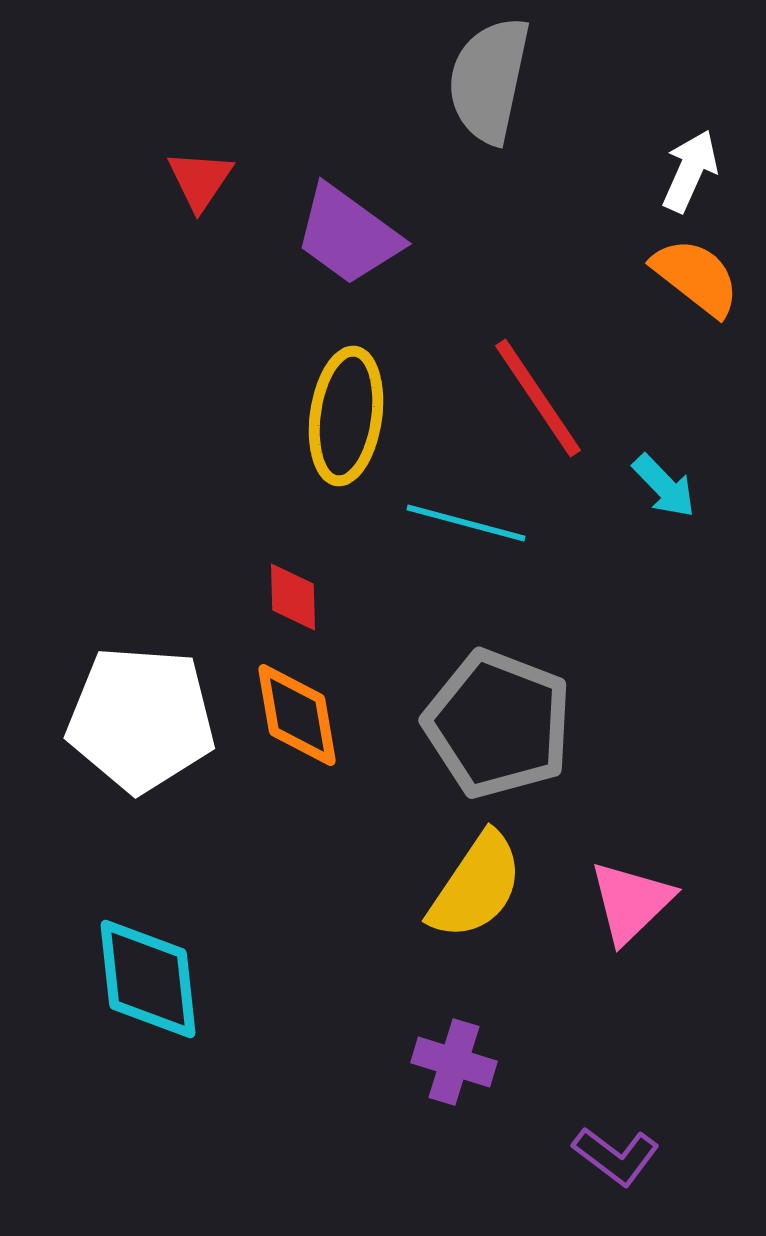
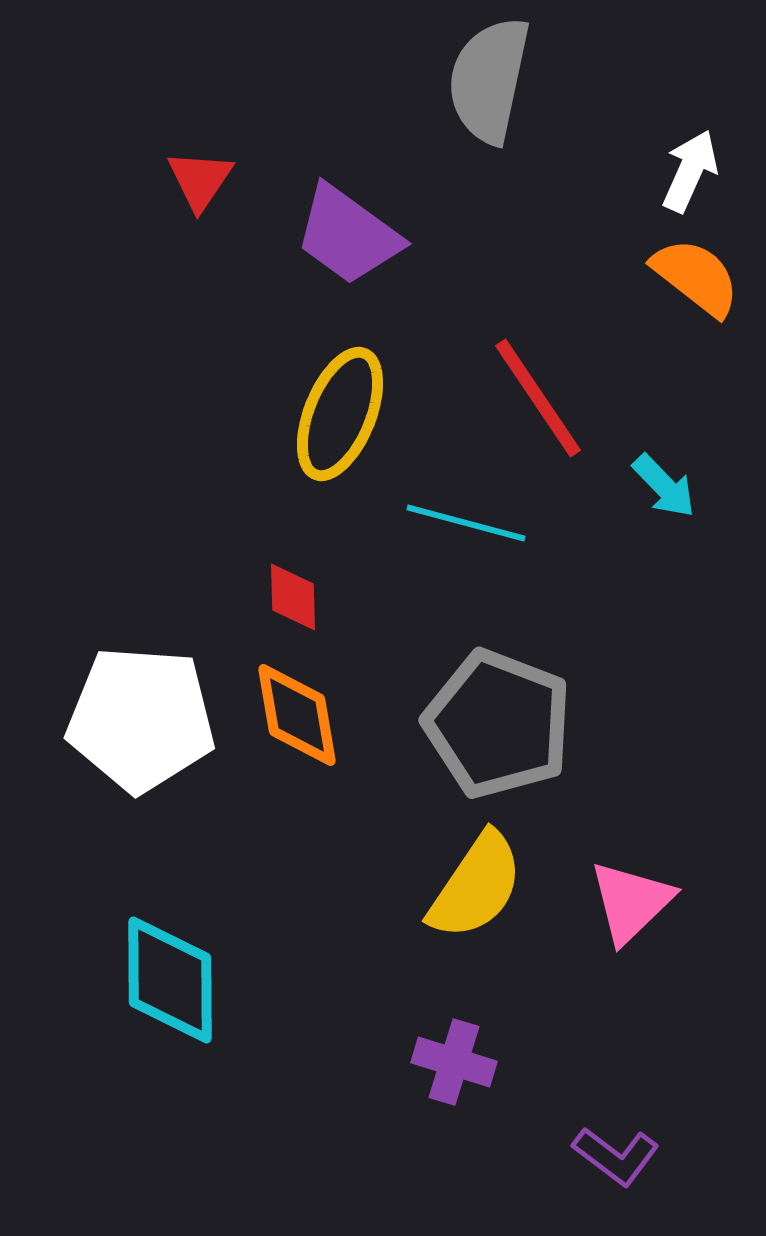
yellow ellipse: moved 6 px left, 2 px up; rotated 14 degrees clockwise
cyan diamond: moved 22 px right, 1 px down; rotated 6 degrees clockwise
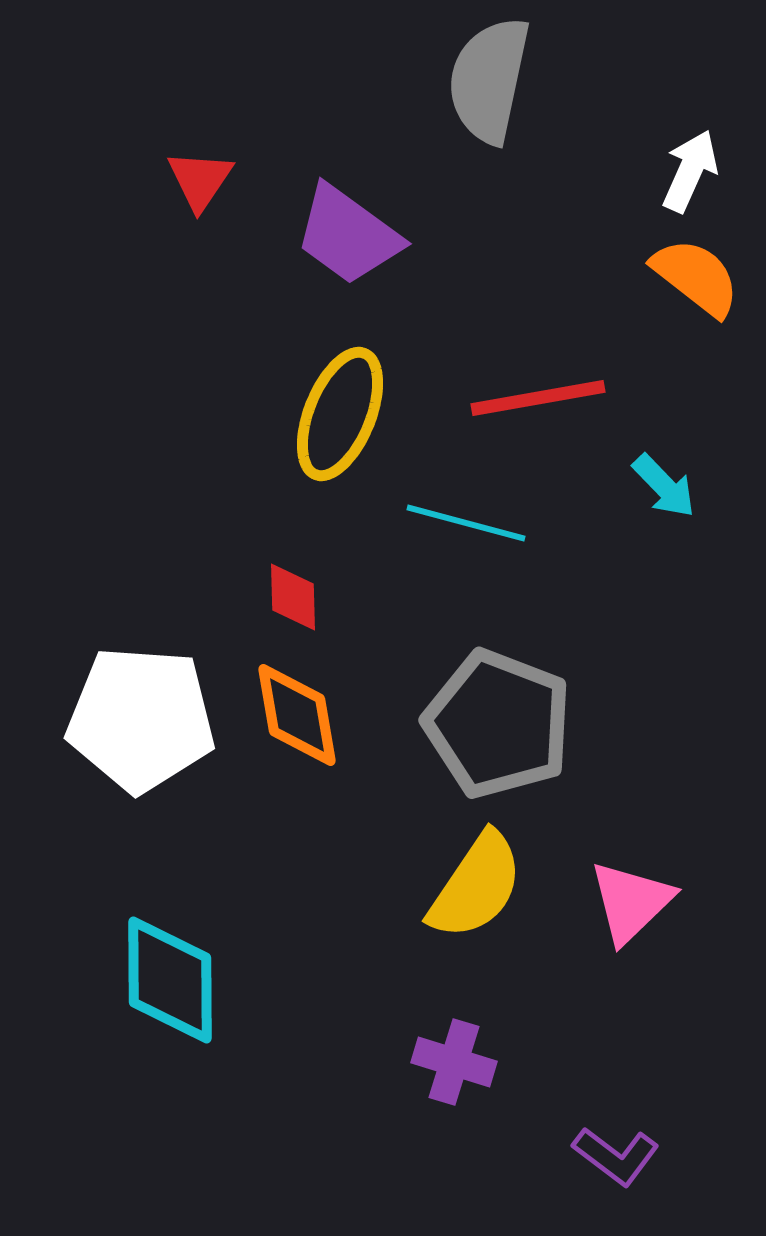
red line: rotated 66 degrees counterclockwise
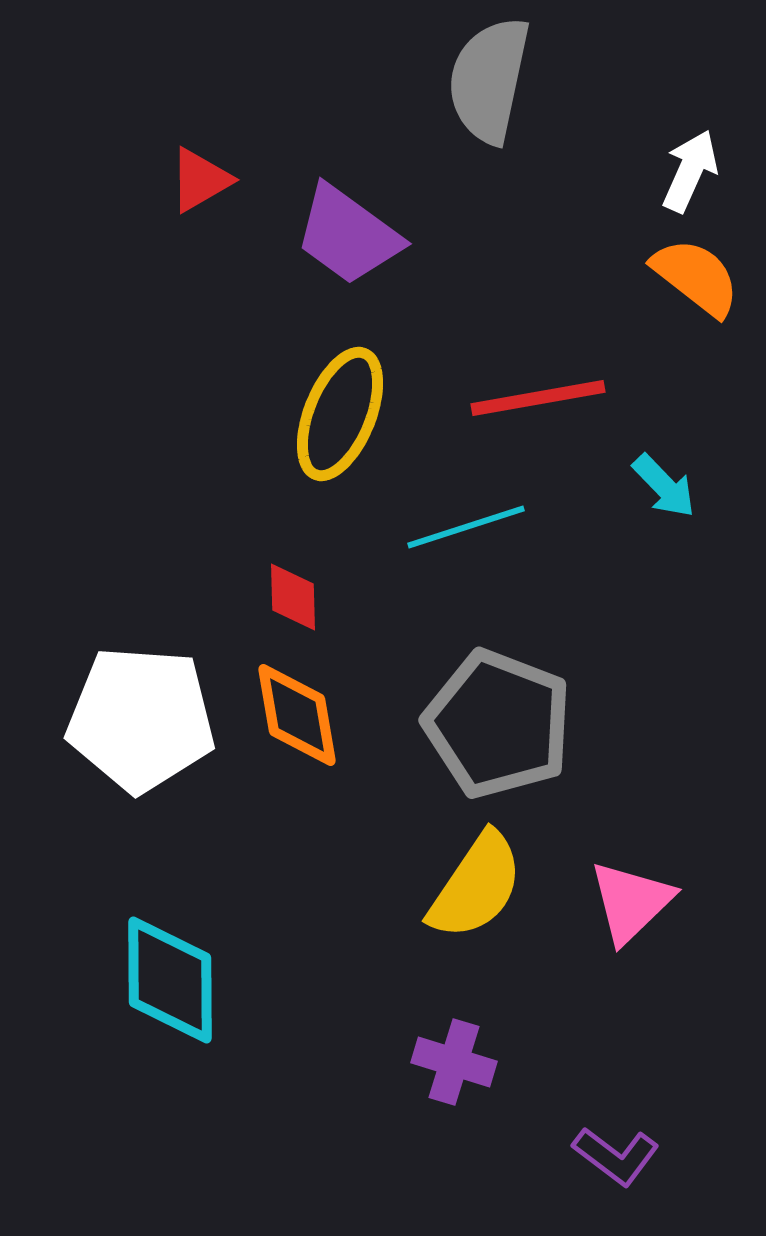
red triangle: rotated 26 degrees clockwise
cyan line: moved 4 px down; rotated 33 degrees counterclockwise
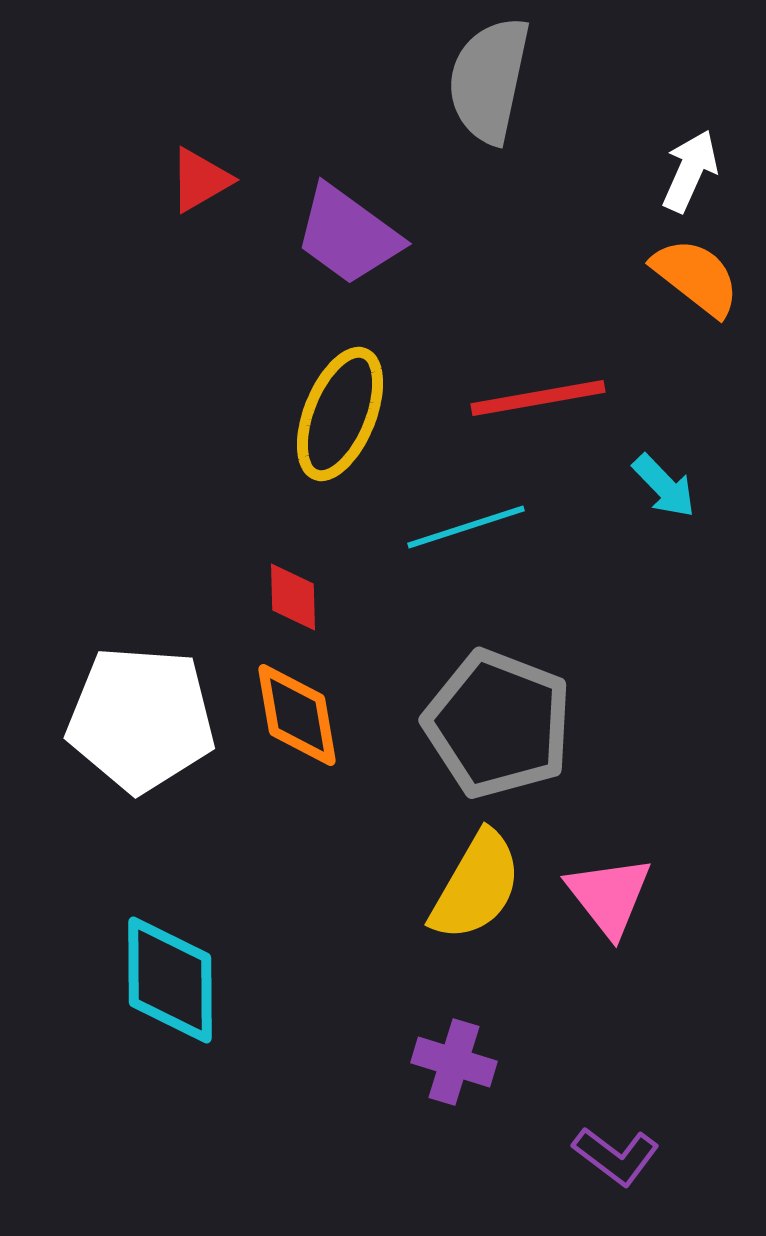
yellow semicircle: rotated 4 degrees counterclockwise
pink triangle: moved 22 px left, 6 px up; rotated 24 degrees counterclockwise
